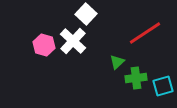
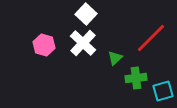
red line: moved 6 px right, 5 px down; rotated 12 degrees counterclockwise
white cross: moved 10 px right, 2 px down
green triangle: moved 2 px left, 4 px up
cyan square: moved 5 px down
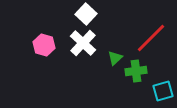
green cross: moved 7 px up
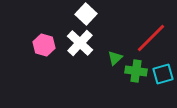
white cross: moved 3 px left
green cross: rotated 15 degrees clockwise
cyan square: moved 17 px up
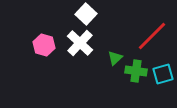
red line: moved 1 px right, 2 px up
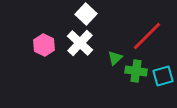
red line: moved 5 px left
pink hexagon: rotated 10 degrees clockwise
cyan square: moved 2 px down
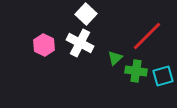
white cross: rotated 16 degrees counterclockwise
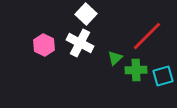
green cross: moved 1 px up; rotated 10 degrees counterclockwise
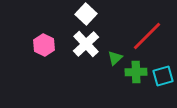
white cross: moved 6 px right, 1 px down; rotated 20 degrees clockwise
green cross: moved 2 px down
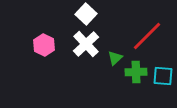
cyan square: rotated 20 degrees clockwise
